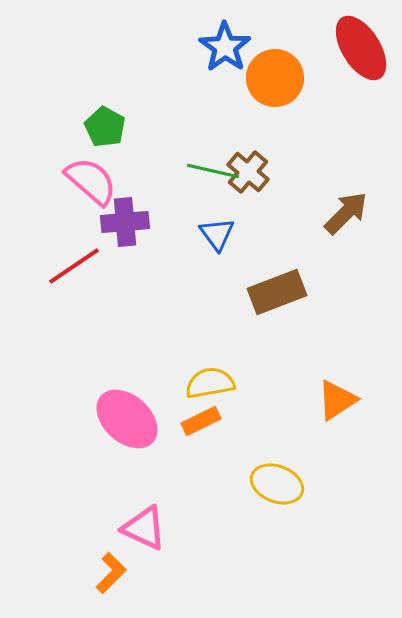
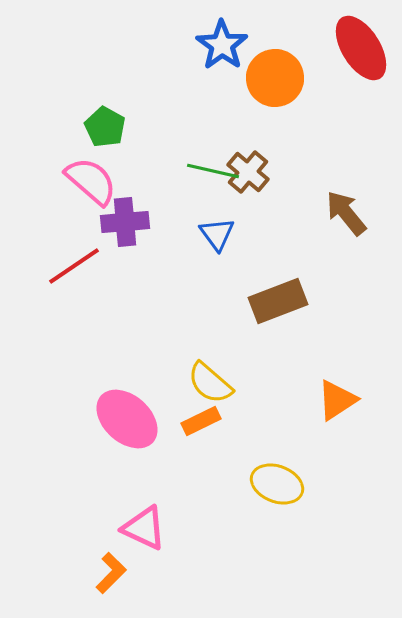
blue star: moved 3 px left, 2 px up
brown arrow: rotated 84 degrees counterclockwise
brown rectangle: moved 1 px right, 9 px down
yellow semicircle: rotated 129 degrees counterclockwise
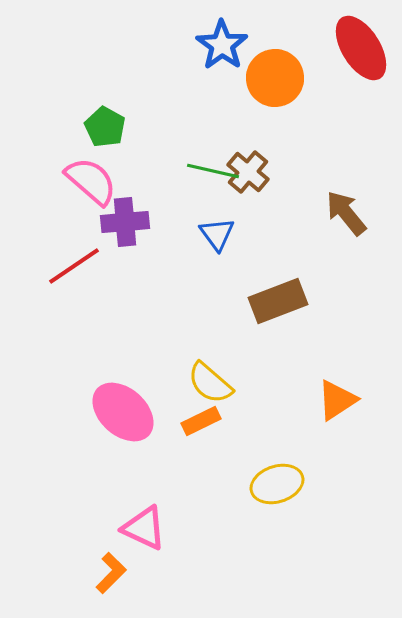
pink ellipse: moved 4 px left, 7 px up
yellow ellipse: rotated 39 degrees counterclockwise
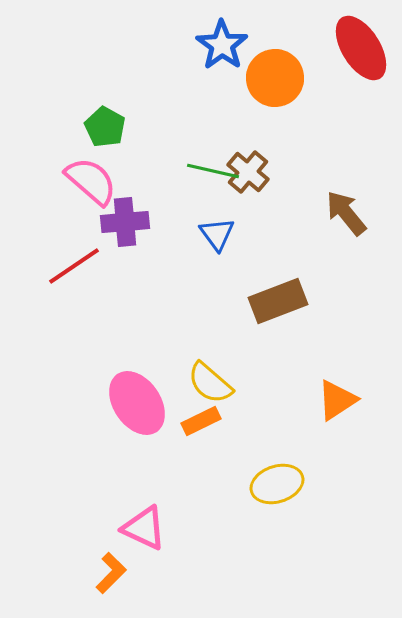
pink ellipse: moved 14 px right, 9 px up; rotated 14 degrees clockwise
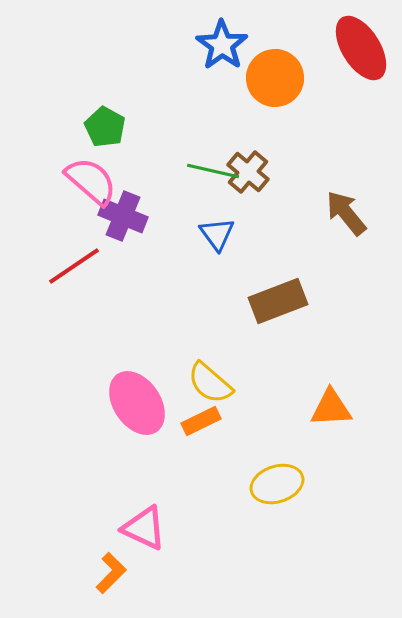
purple cross: moved 2 px left, 6 px up; rotated 27 degrees clockwise
orange triangle: moved 6 px left, 8 px down; rotated 30 degrees clockwise
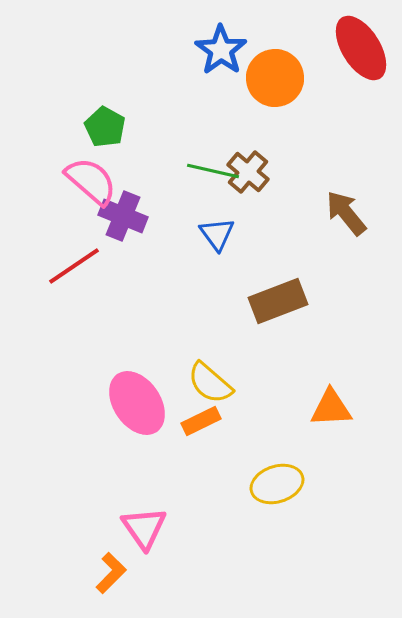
blue star: moved 1 px left, 5 px down
pink triangle: rotated 30 degrees clockwise
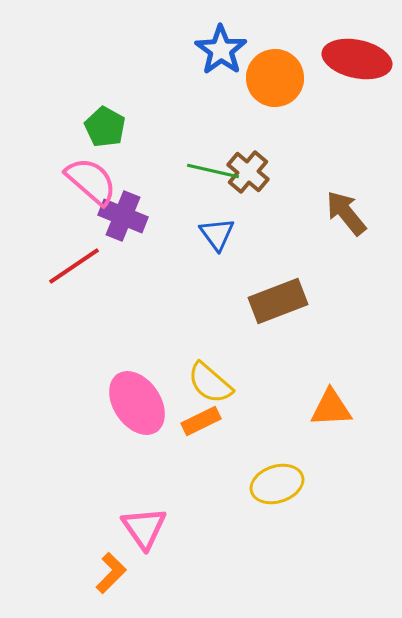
red ellipse: moved 4 px left, 11 px down; rotated 46 degrees counterclockwise
